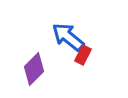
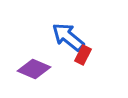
purple diamond: rotated 68 degrees clockwise
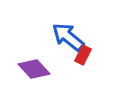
purple diamond: rotated 24 degrees clockwise
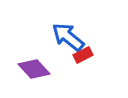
red rectangle: rotated 36 degrees clockwise
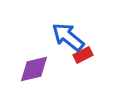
purple diamond: rotated 60 degrees counterclockwise
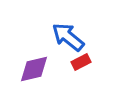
red rectangle: moved 2 px left, 7 px down
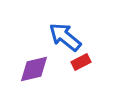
blue arrow: moved 3 px left
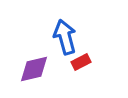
blue arrow: rotated 36 degrees clockwise
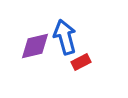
purple diamond: moved 1 px right, 23 px up
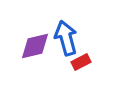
blue arrow: moved 1 px right, 1 px down
